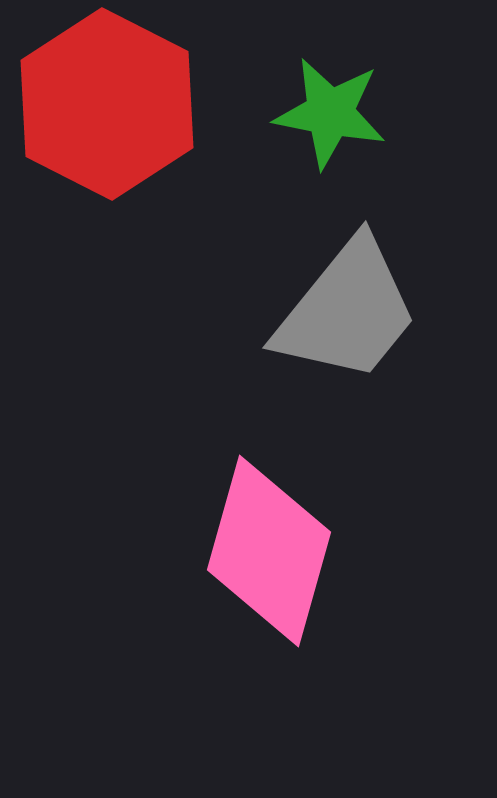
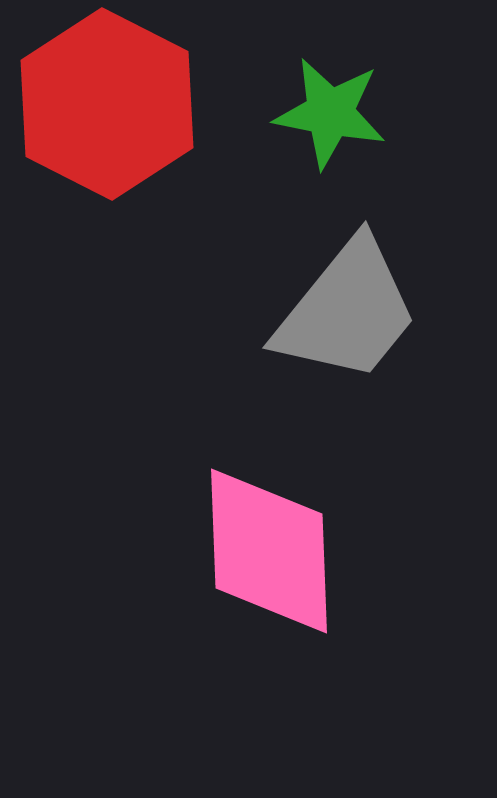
pink diamond: rotated 18 degrees counterclockwise
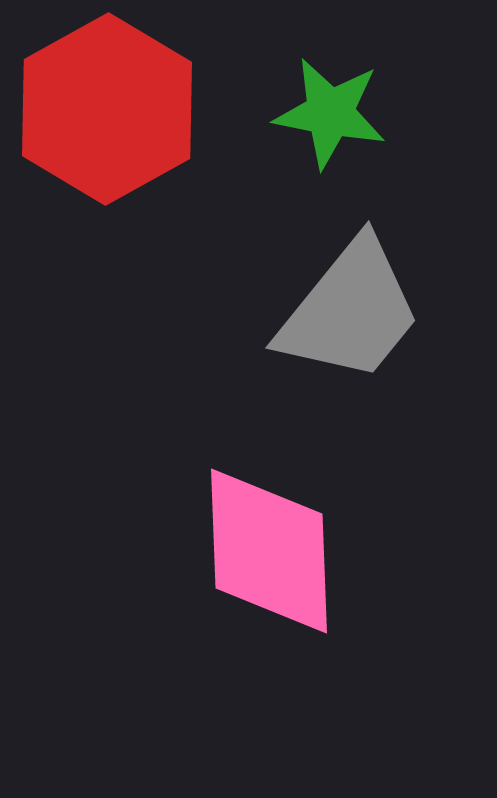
red hexagon: moved 5 px down; rotated 4 degrees clockwise
gray trapezoid: moved 3 px right
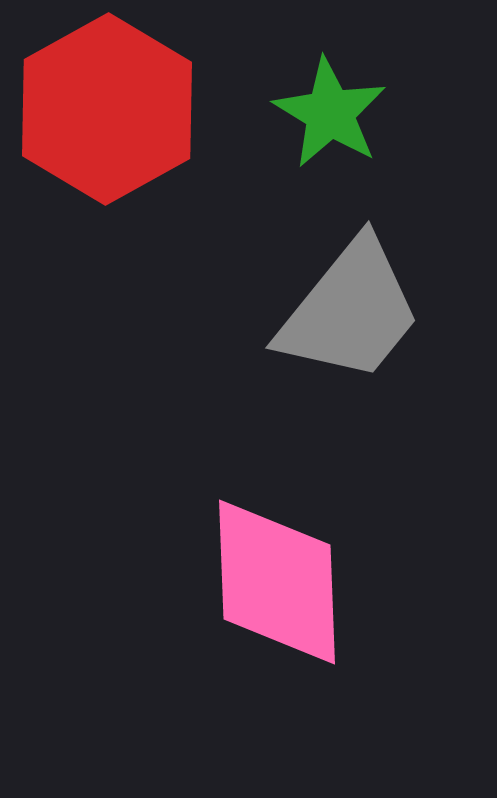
green star: rotated 20 degrees clockwise
pink diamond: moved 8 px right, 31 px down
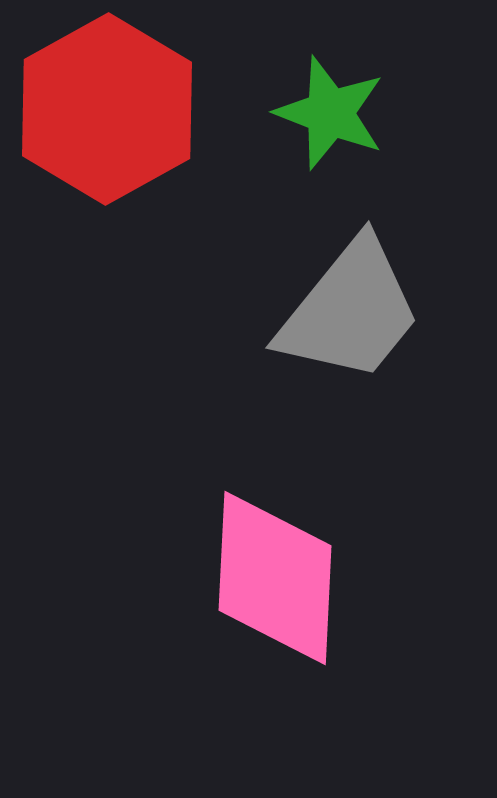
green star: rotated 10 degrees counterclockwise
pink diamond: moved 2 px left, 4 px up; rotated 5 degrees clockwise
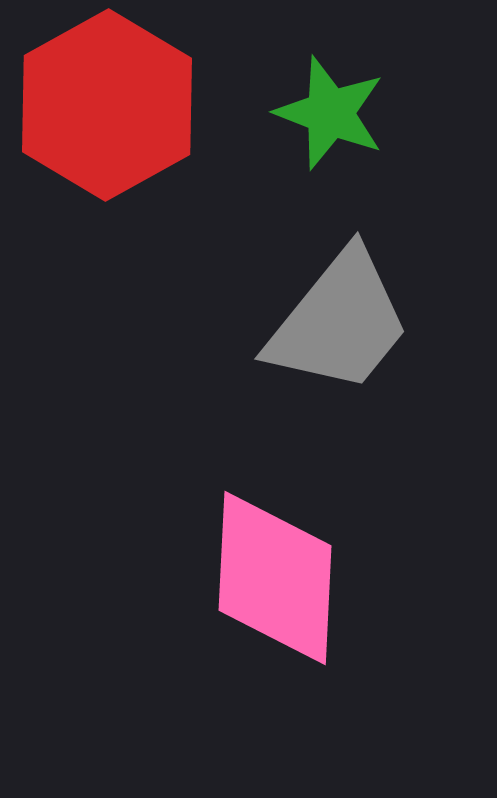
red hexagon: moved 4 px up
gray trapezoid: moved 11 px left, 11 px down
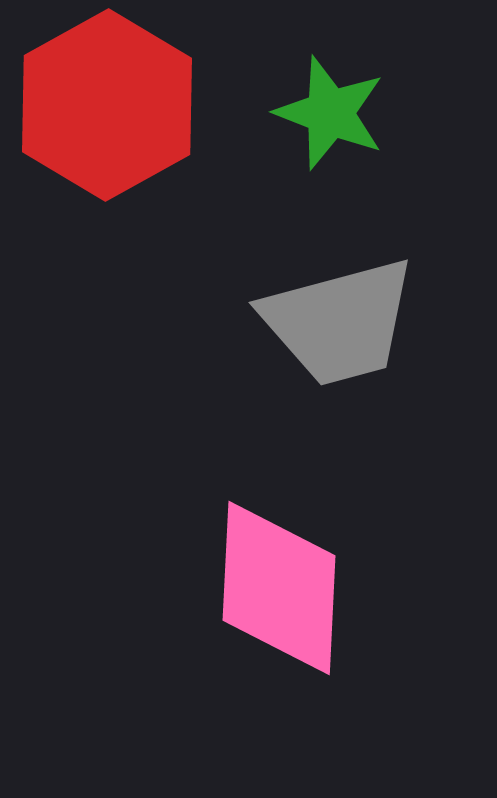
gray trapezoid: rotated 36 degrees clockwise
pink diamond: moved 4 px right, 10 px down
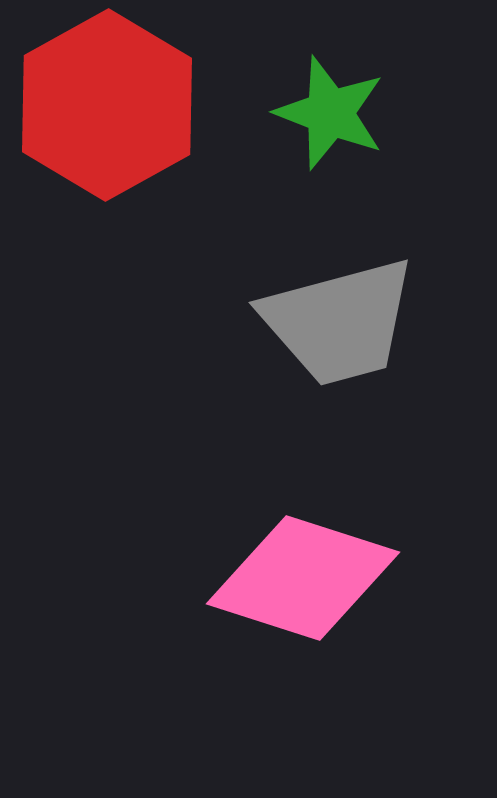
pink diamond: moved 24 px right, 10 px up; rotated 75 degrees counterclockwise
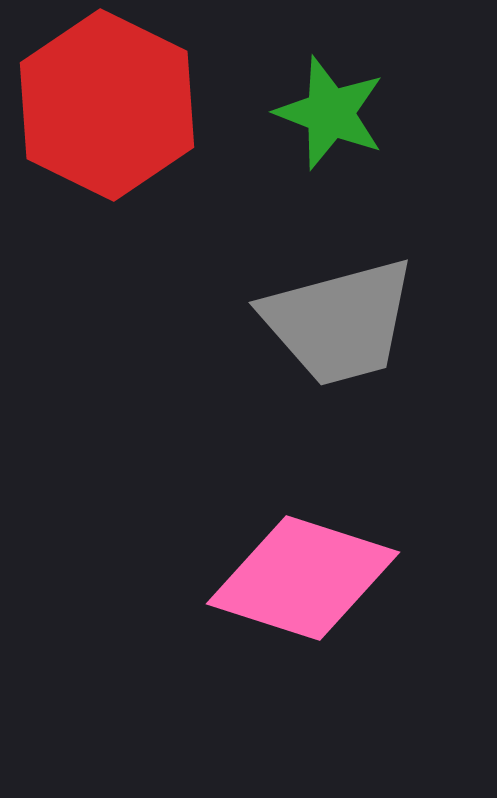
red hexagon: rotated 5 degrees counterclockwise
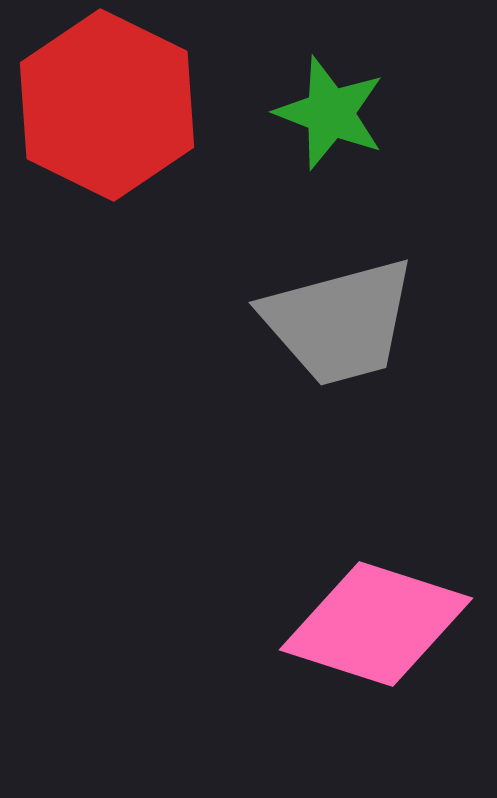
pink diamond: moved 73 px right, 46 px down
